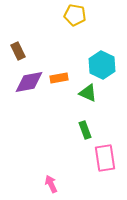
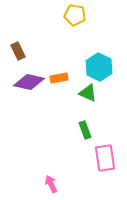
cyan hexagon: moved 3 px left, 2 px down
purple diamond: rotated 24 degrees clockwise
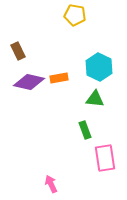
green triangle: moved 7 px right, 6 px down; rotated 18 degrees counterclockwise
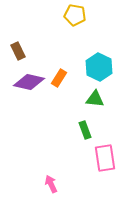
orange rectangle: rotated 48 degrees counterclockwise
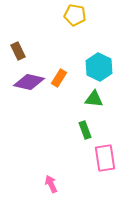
green triangle: moved 1 px left
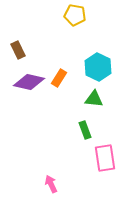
brown rectangle: moved 1 px up
cyan hexagon: moved 1 px left
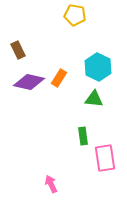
green rectangle: moved 2 px left, 6 px down; rotated 12 degrees clockwise
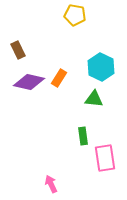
cyan hexagon: moved 3 px right
